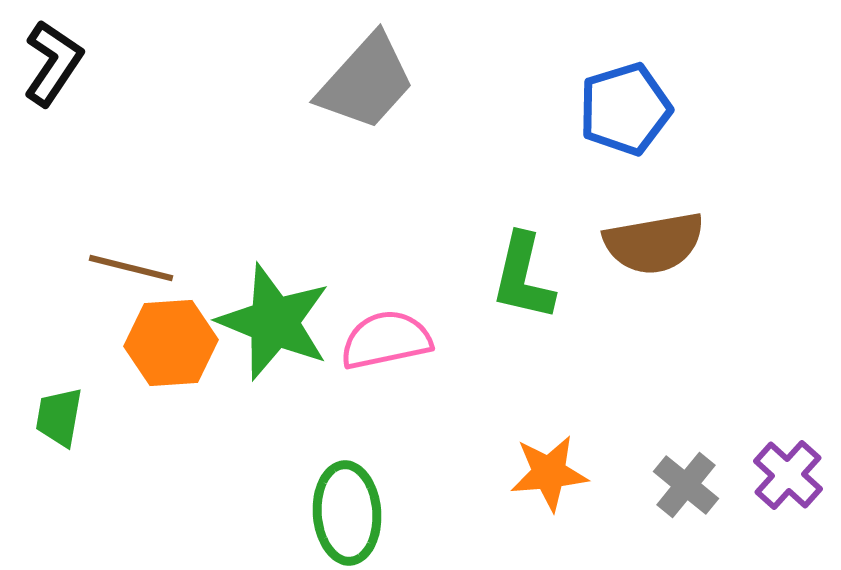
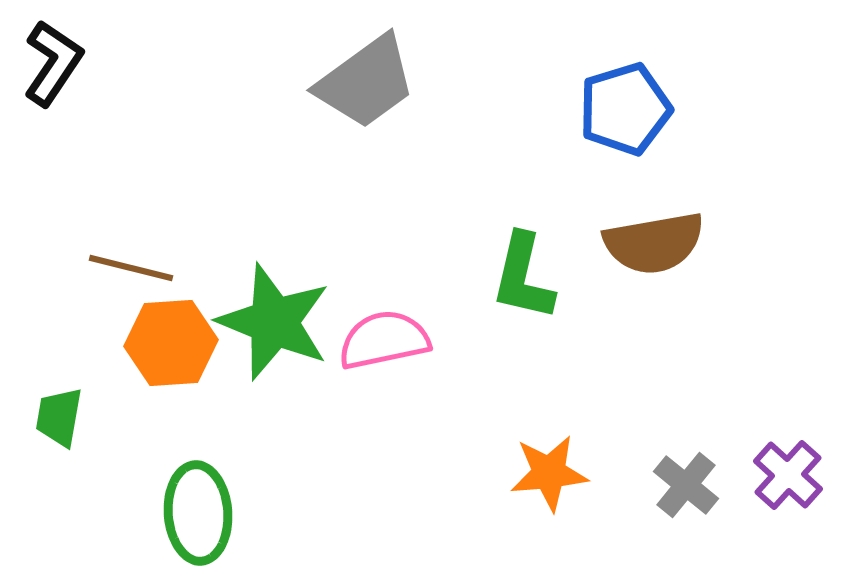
gray trapezoid: rotated 12 degrees clockwise
pink semicircle: moved 2 px left
green ellipse: moved 149 px left
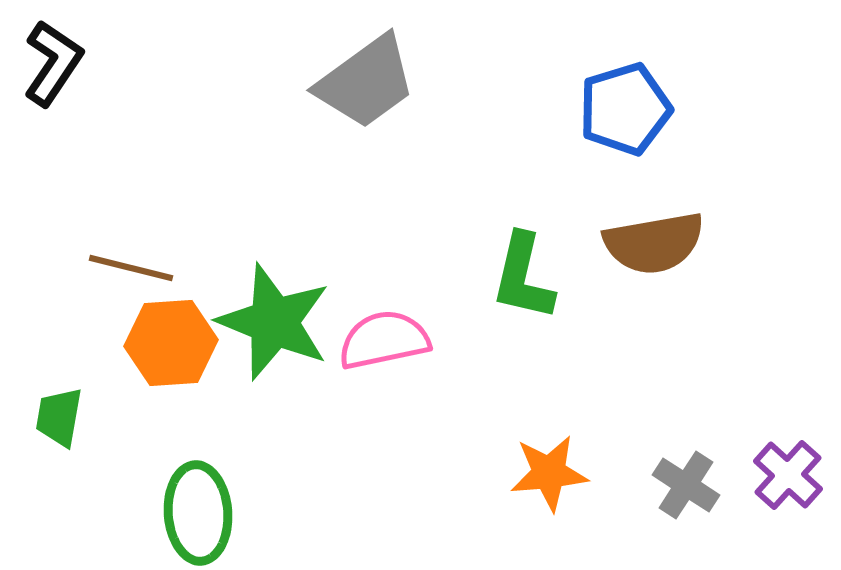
gray cross: rotated 6 degrees counterclockwise
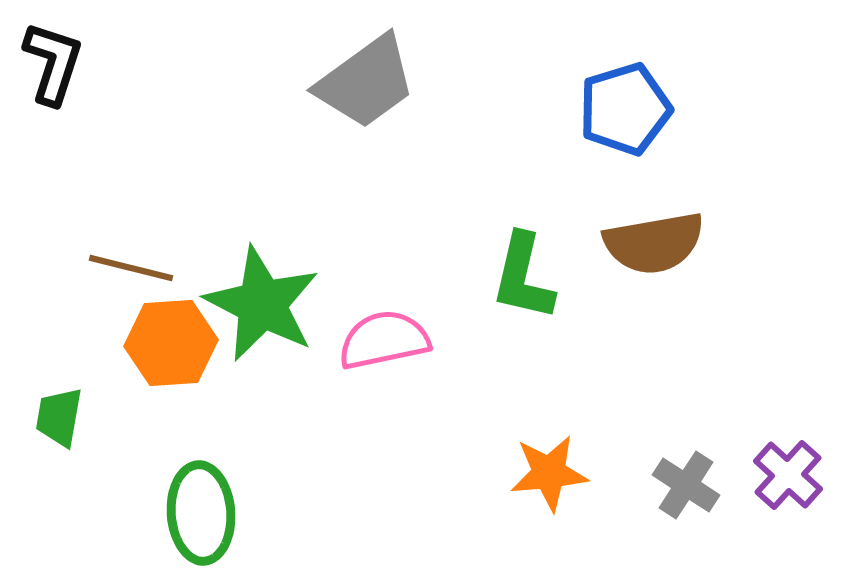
black L-shape: rotated 16 degrees counterclockwise
green star: moved 12 px left, 18 px up; rotated 5 degrees clockwise
green ellipse: moved 3 px right
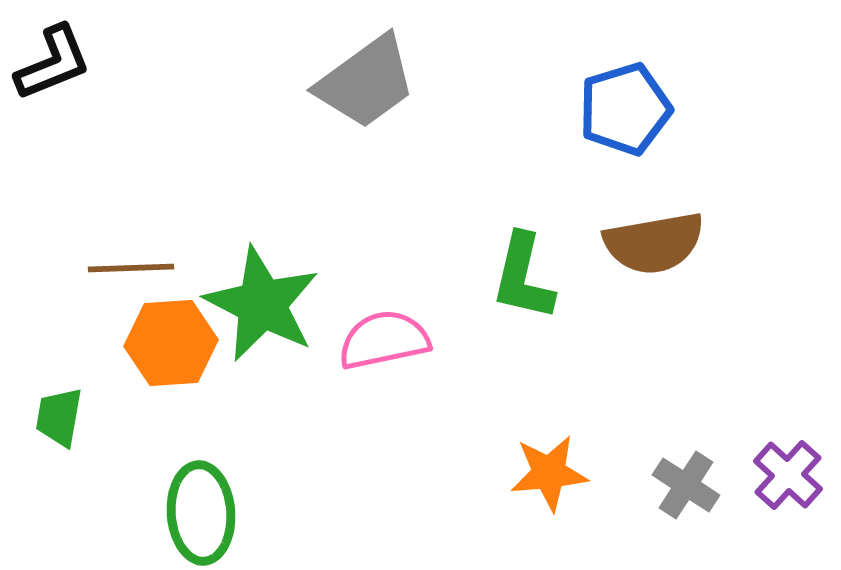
black L-shape: rotated 50 degrees clockwise
brown line: rotated 16 degrees counterclockwise
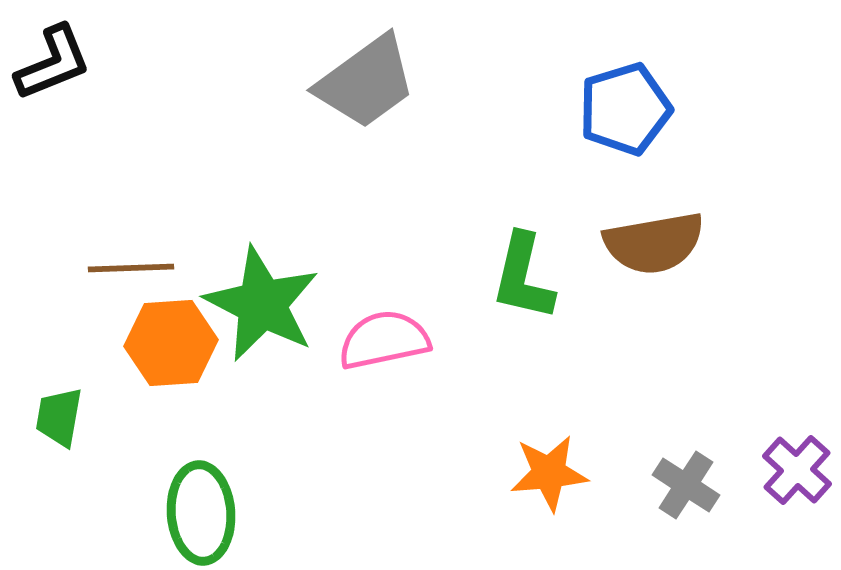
purple cross: moved 9 px right, 5 px up
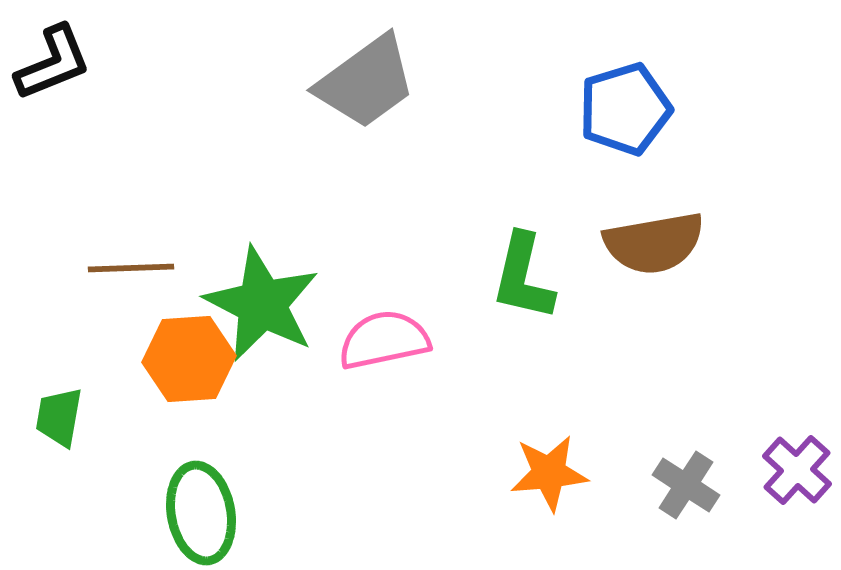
orange hexagon: moved 18 px right, 16 px down
green ellipse: rotated 6 degrees counterclockwise
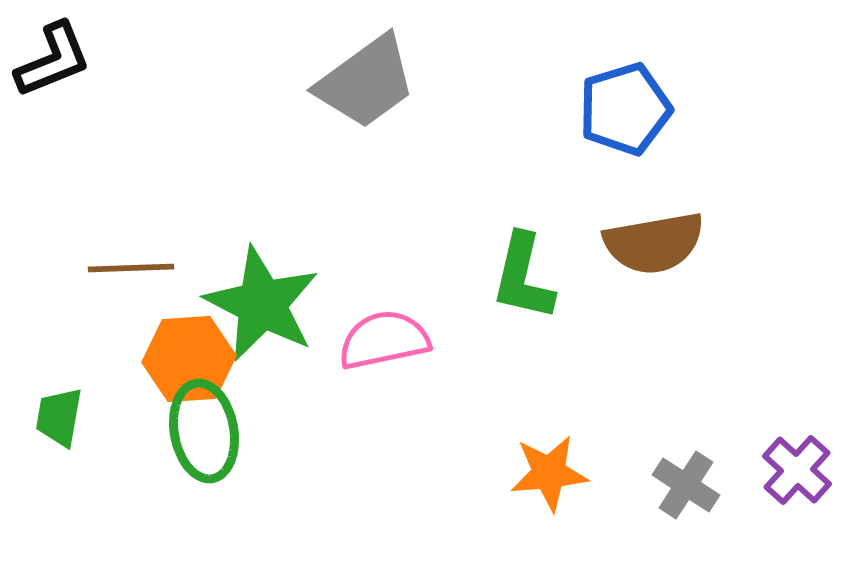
black L-shape: moved 3 px up
green ellipse: moved 3 px right, 82 px up
